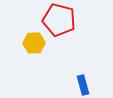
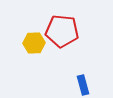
red pentagon: moved 3 px right, 11 px down; rotated 8 degrees counterclockwise
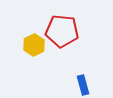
yellow hexagon: moved 2 px down; rotated 25 degrees counterclockwise
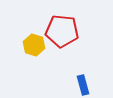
yellow hexagon: rotated 15 degrees counterclockwise
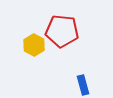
yellow hexagon: rotated 10 degrees clockwise
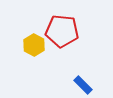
blue rectangle: rotated 30 degrees counterclockwise
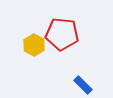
red pentagon: moved 3 px down
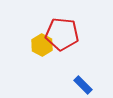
yellow hexagon: moved 8 px right
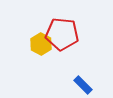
yellow hexagon: moved 1 px left, 1 px up
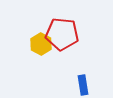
blue rectangle: rotated 36 degrees clockwise
